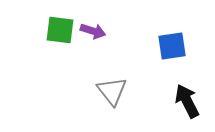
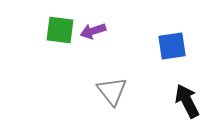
purple arrow: rotated 145 degrees clockwise
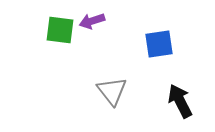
purple arrow: moved 1 px left, 10 px up
blue square: moved 13 px left, 2 px up
black arrow: moved 7 px left
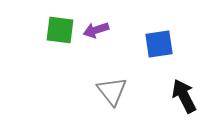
purple arrow: moved 4 px right, 9 px down
black arrow: moved 4 px right, 5 px up
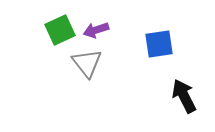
green square: rotated 32 degrees counterclockwise
gray triangle: moved 25 px left, 28 px up
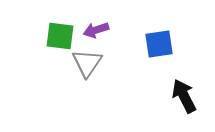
green square: moved 6 px down; rotated 32 degrees clockwise
gray triangle: rotated 12 degrees clockwise
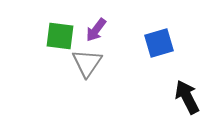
purple arrow: rotated 35 degrees counterclockwise
blue square: moved 1 px up; rotated 8 degrees counterclockwise
black arrow: moved 3 px right, 1 px down
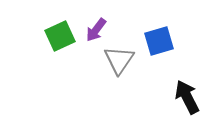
green square: rotated 32 degrees counterclockwise
blue square: moved 2 px up
gray triangle: moved 32 px right, 3 px up
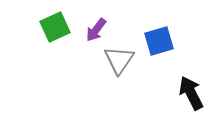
green square: moved 5 px left, 9 px up
black arrow: moved 4 px right, 4 px up
